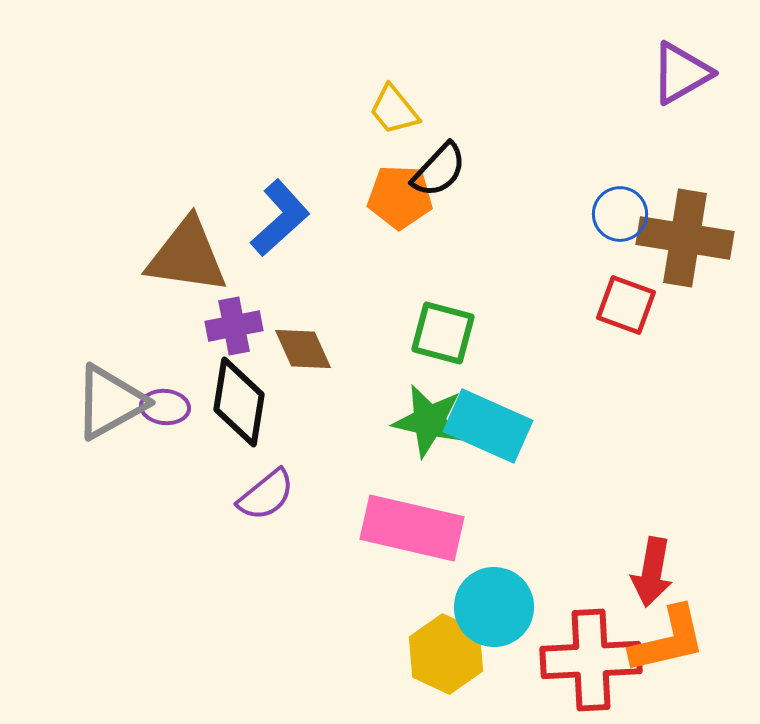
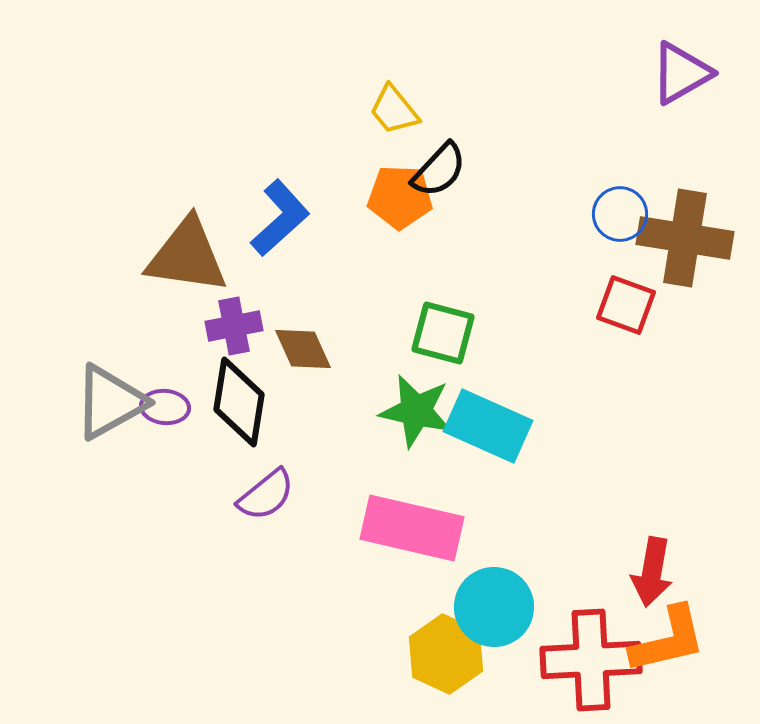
green star: moved 13 px left, 10 px up
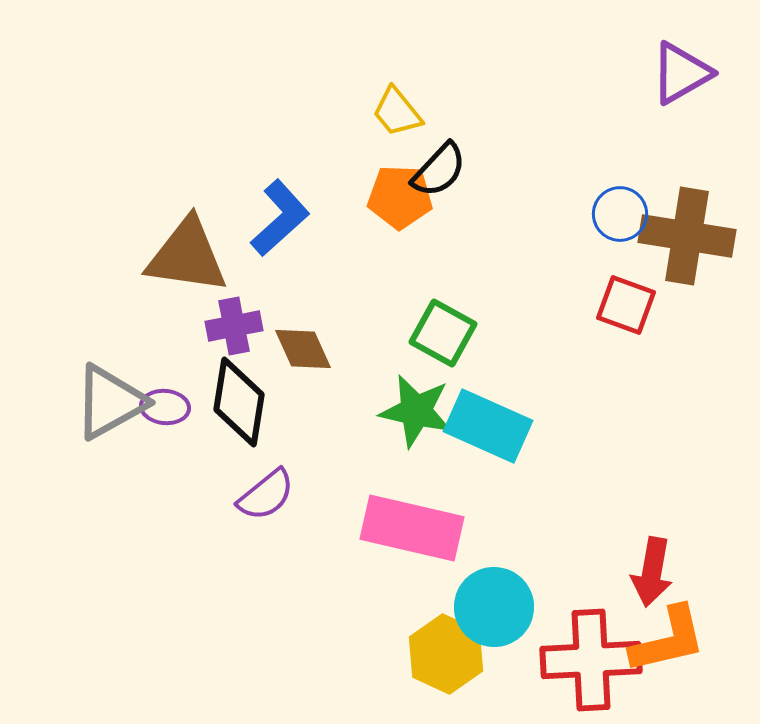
yellow trapezoid: moved 3 px right, 2 px down
brown cross: moved 2 px right, 2 px up
green square: rotated 14 degrees clockwise
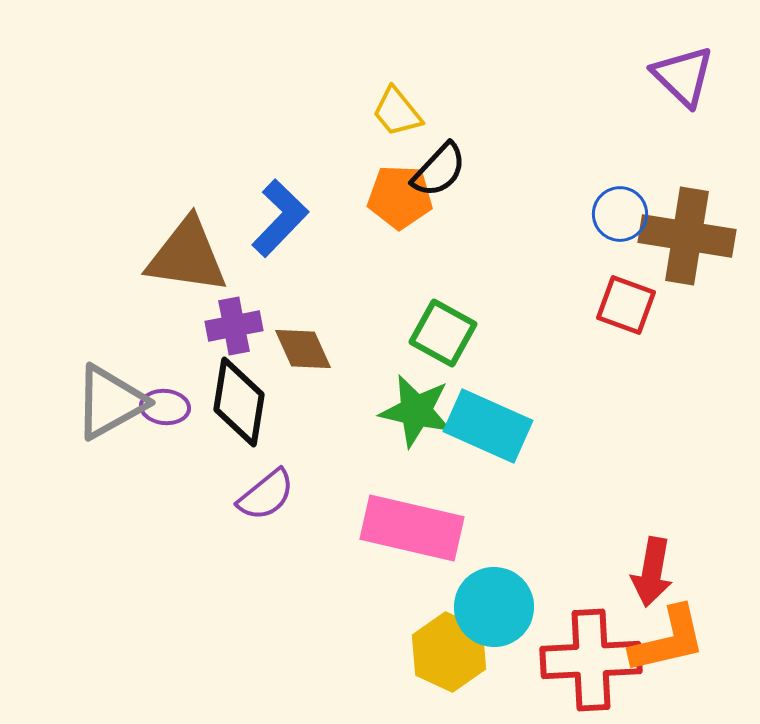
purple triangle: moved 2 px right, 3 px down; rotated 46 degrees counterclockwise
blue L-shape: rotated 4 degrees counterclockwise
yellow hexagon: moved 3 px right, 2 px up
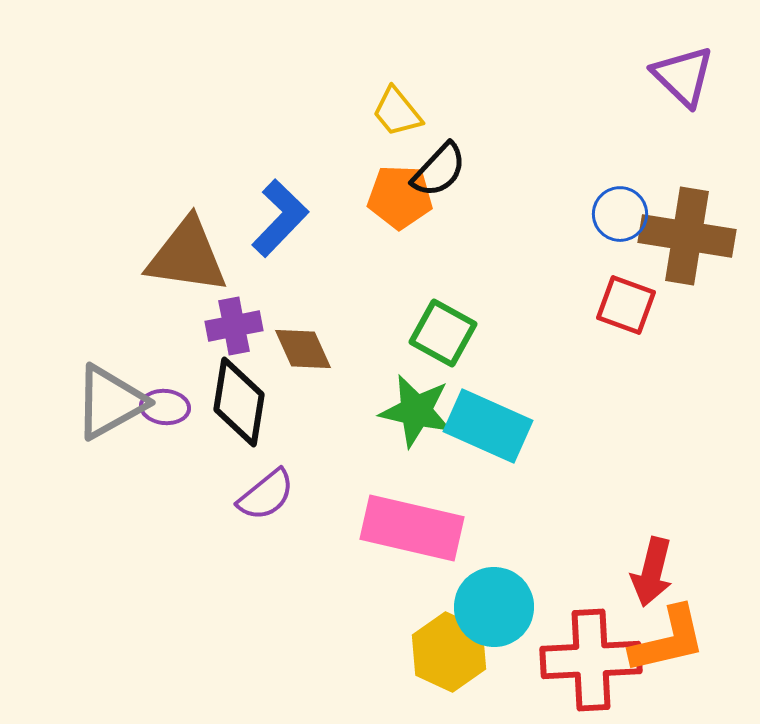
red arrow: rotated 4 degrees clockwise
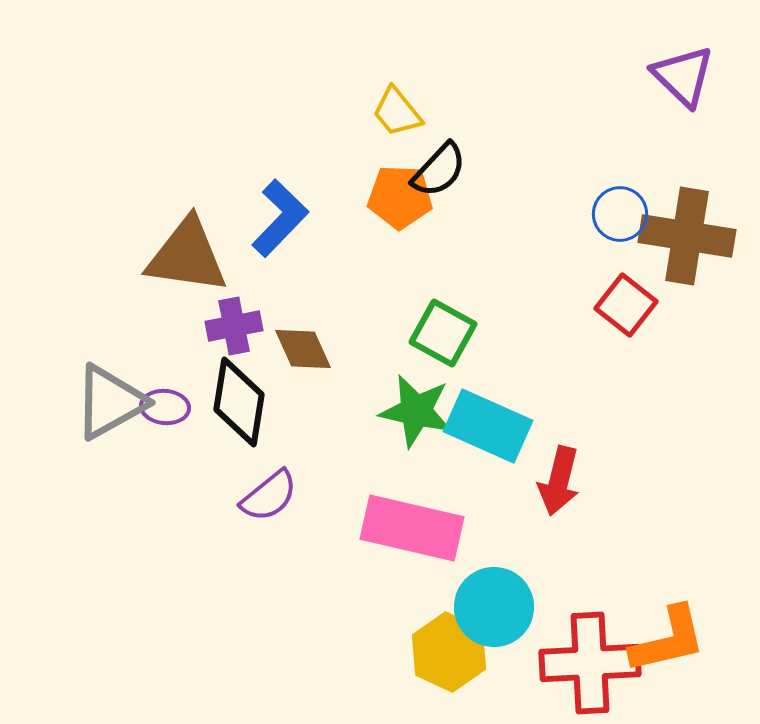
red square: rotated 18 degrees clockwise
purple semicircle: moved 3 px right, 1 px down
red arrow: moved 93 px left, 91 px up
red cross: moved 1 px left, 3 px down
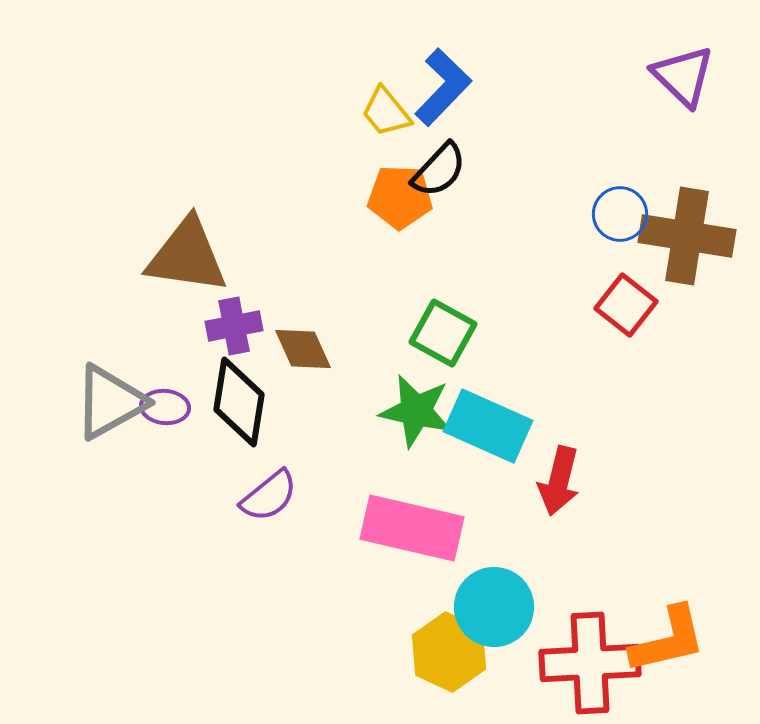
yellow trapezoid: moved 11 px left
blue L-shape: moved 163 px right, 131 px up
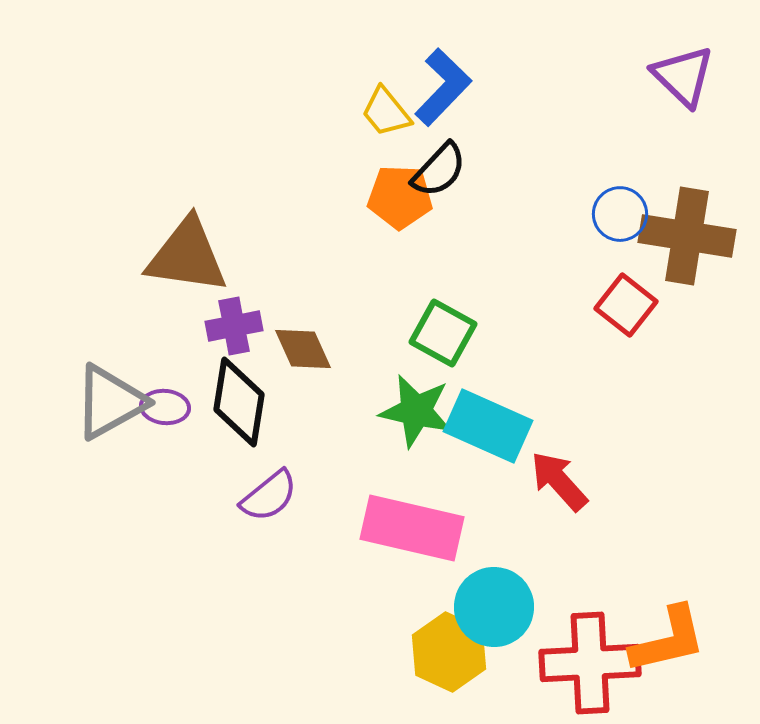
red arrow: rotated 124 degrees clockwise
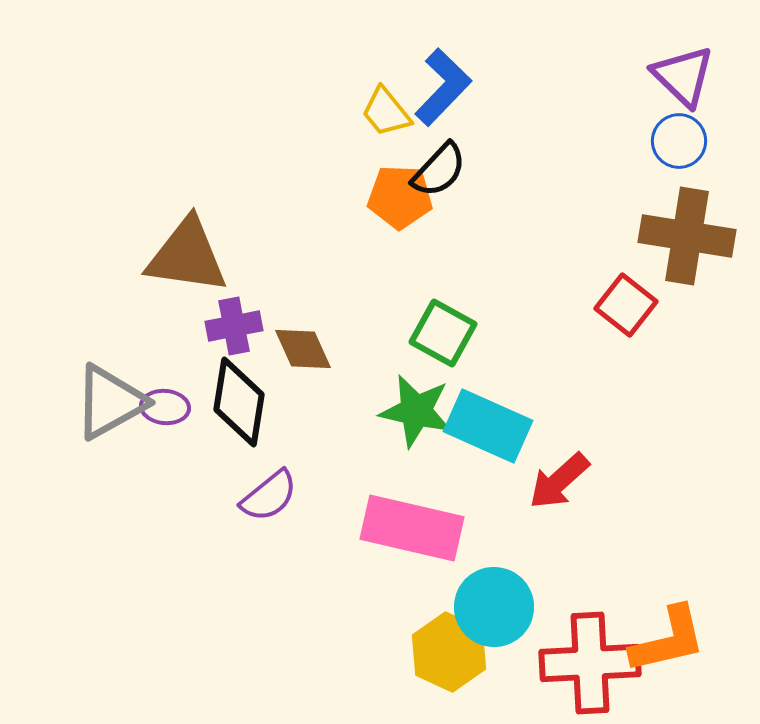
blue circle: moved 59 px right, 73 px up
red arrow: rotated 90 degrees counterclockwise
